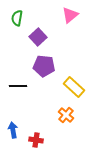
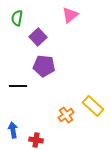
yellow rectangle: moved 19 px right, 19 px down
orange cross: rotated 14 degrees clockwise
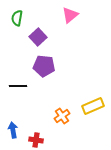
yellow rectangle: rotated 65 degrees counterclockwise
orange cross: moved 4 px left, 1 px down
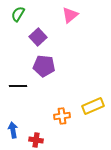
green semicircle: moved 1 px right, 4 px up; rotated 21 degrees clockwise
orange cross: rotated 28 degrees clockwise
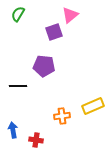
purple square: moved 16 px right, 5 px up; rotated 24 degrees clockwise
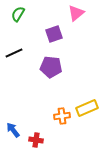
pink triangle: moved 6 px right, 2 px up
purple square: moved 2 px down
purple pentagon: moved 7 px right, 1 px down
black line: moved 4 px left, 33 px up; rotated 24 degrees counterclockwise
yellow rectangle: moved 6 px left, 2 px down
blue arrow: rotated 28 degrees counterclockwise
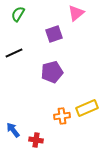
purple pentagon: moved 1 px right, 5 px down; rotated 20 degrees counterclockwise
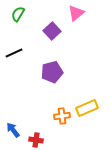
purple square: moved 2 px left, 3 px up; rotated 24 degrees counterclockwise
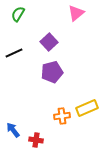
purple square: moved 3 px left, 11 px down
